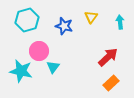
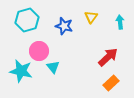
cyan triangle: rotated 16 degrees counterclockwise
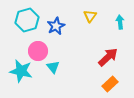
yellow triangle: moved 1 px left, 1 px up
blue star: moved 8 px left; rotated 30 degrees clockwise
pink circle: moved 1 px left
orange rectangle: moved 1 px left, 1 px down
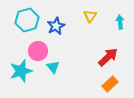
cyan star: rotated 30 degrees counterclockwise
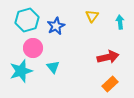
yellow triangle: moved 2 px right
pink circle: moved 5 px left, 3 px up
red arrow: rotated 30 degrees clockwise
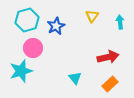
cyan triangle: moved 22 px right, 11 px down
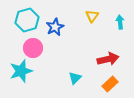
blue star: moved 1 px left, 1 px down
red arrow: moved 2 px down
cyan triangle: rotated 24 degrees clockwise
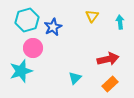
blue star: moved 2 px left
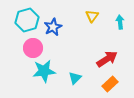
red arrow: moved 1 px left; rotated 20 degrees counterclockwise
cyan star: moved 23 px right; rotated 10 degrees clockwise
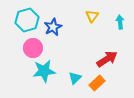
orange rectangle: moved 13 px left, 1 px up
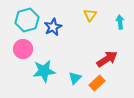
yellow triangle: moved 2 px left, 1 px up
pink circle: moved 10 px left, 1 px down
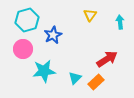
blue star: moved 8 px down
orange rectangle: moved 1 px left, 1 px up
